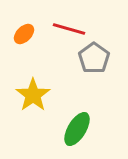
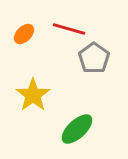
green ellipse: rotated 16 degrees clockwise
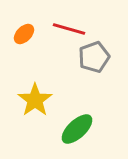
gray pentagon: moved 1 px up; rotated 16 degrees clockwise
yellow star: moved 2 px right, 5 px down
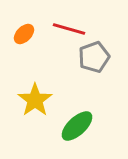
green ellipse: moved 3 px up
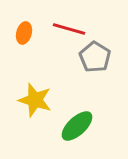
orange ellipse: moved 1 px up; rotated 30 degrees counterclockwise
gray pentagon: moved 1 px right; rotated 20 degrees counterclockwise
yellow star: rotated 20 degrees counterclockwise
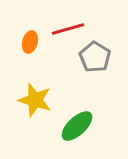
red line: moved 1 px left; rotated 32 degrees counterclockwise
orange ellipse: moved 6 px right, 9 px down
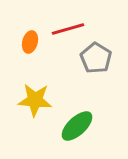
gray pentagon: moved 1 px right, 1 px down
yellow star: rotated 12 degrees counterclockwise
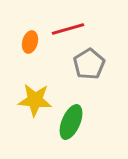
gray pentagon: moved 7 px left, 6 px down; rotated 8 degrees clockwise
green ellipse: moved 6 px left, 4 px up; rotated 24 degrees counterclockwise
